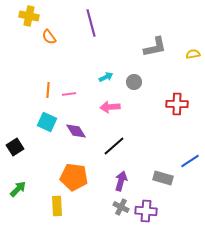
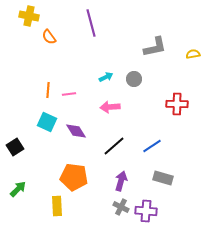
gray circle: moved 3 px up
blue line: moved 38 px left, 15 px up
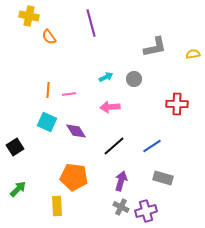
purple cross: rotated 20 degrees counterclockwise
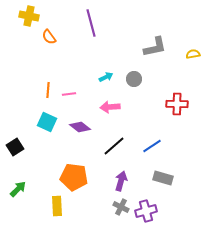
purple diamond: moved 4 px right, 4 px up; rotated 20 degrees counterclockwise
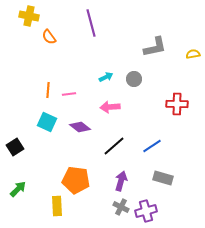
orange pentagon: moved 2 px right, 3 px down
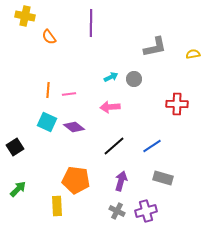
yellow cross: moved 4 px left
purple line: rotated 16 degrees clockwise
cyan arrow: moved 5 px right
purple diamond: moved 6 px left
gray cross: moved 4 px left, 4 px down
